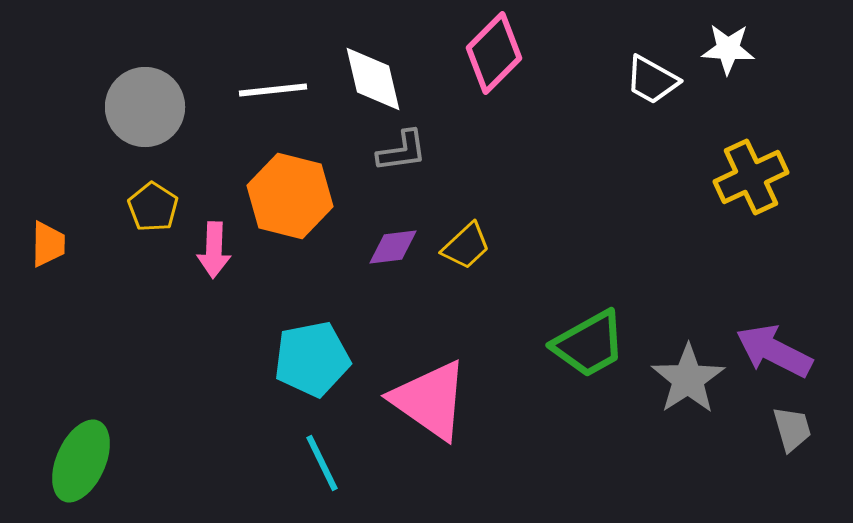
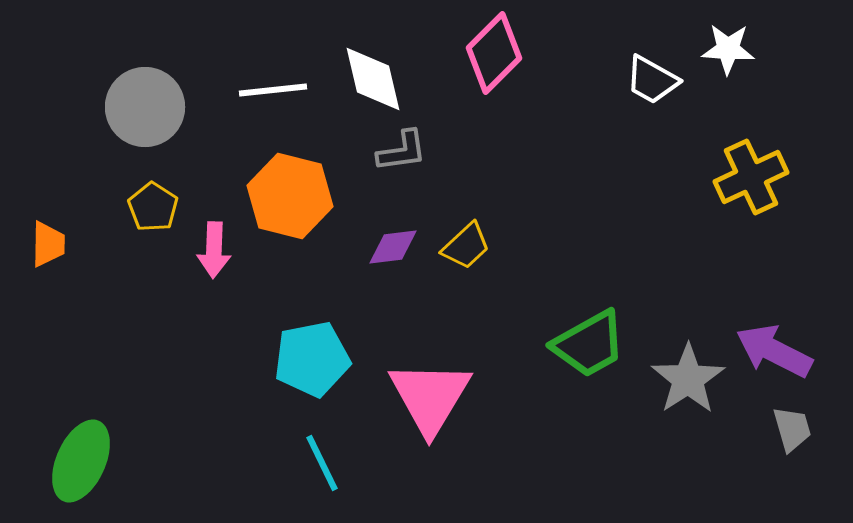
pink triangle: moved 3 px up; rotated 26 degrees clockwise
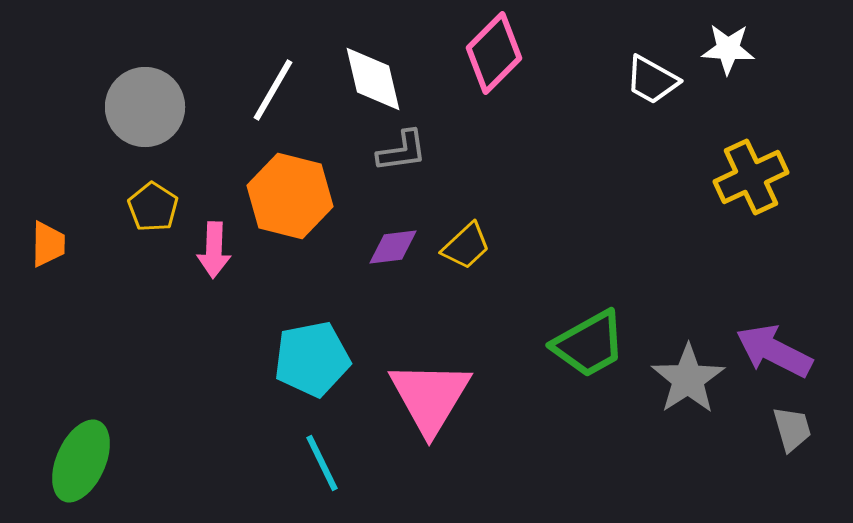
white line: rotated 54 degrees counterclockwise
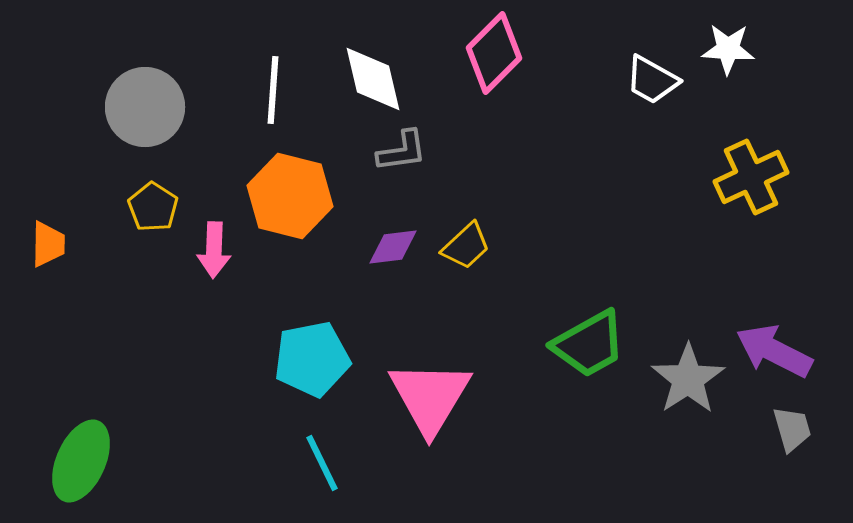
white line: rotated 26 degrees counterclockwise
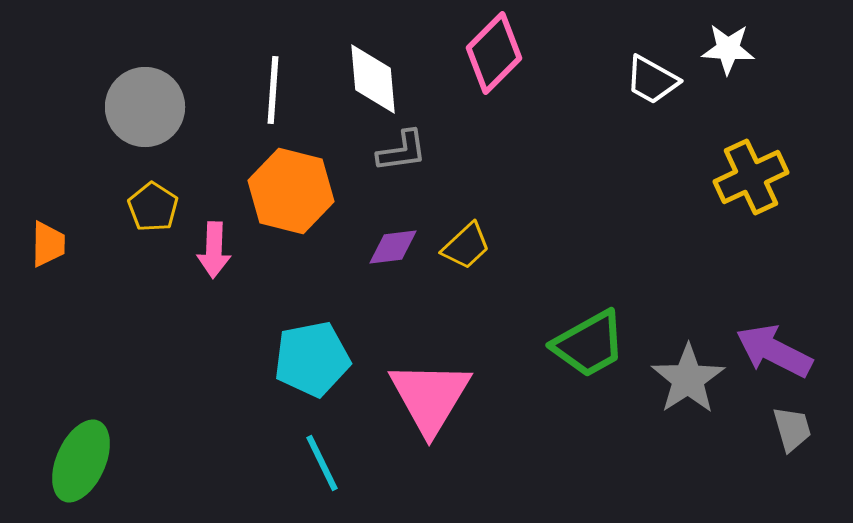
white diamond: rotated 8 degrees clockwise
orange hexagon: moved 1 px right, 5 px up
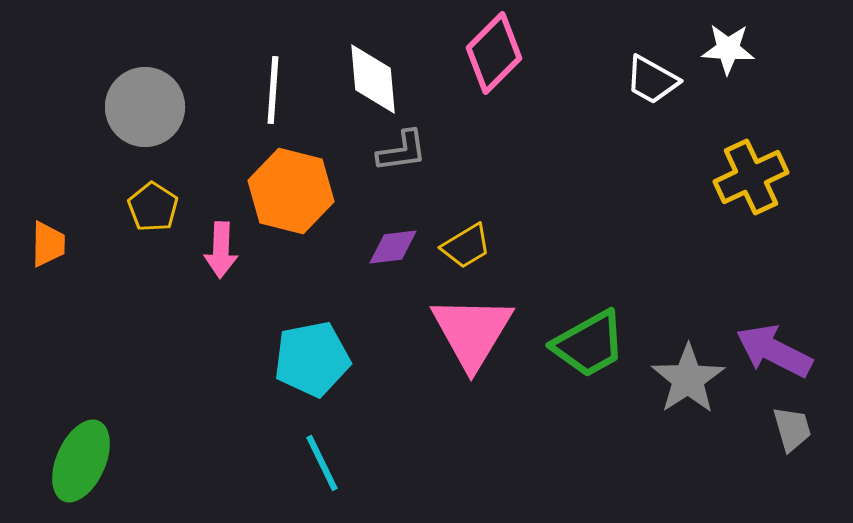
yellow trapezoid: rotated 12 degrees clockwise
pink arrow: moved 7 px right
pink triangle: moved 42 px right, 65 px up
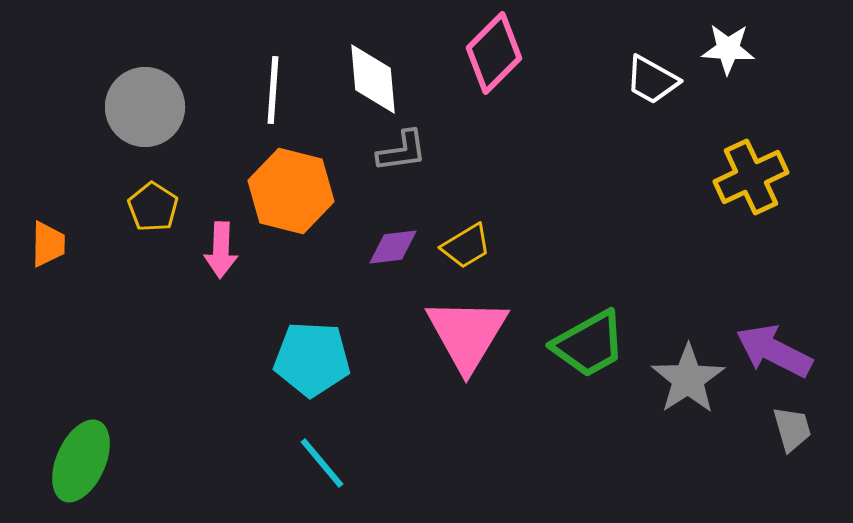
pink triangle: moved 5 px left, 2 px down
cyan pentagon: rotated 14 degrees clockwise
cyan line: rotated 14 degrees counterclockwise
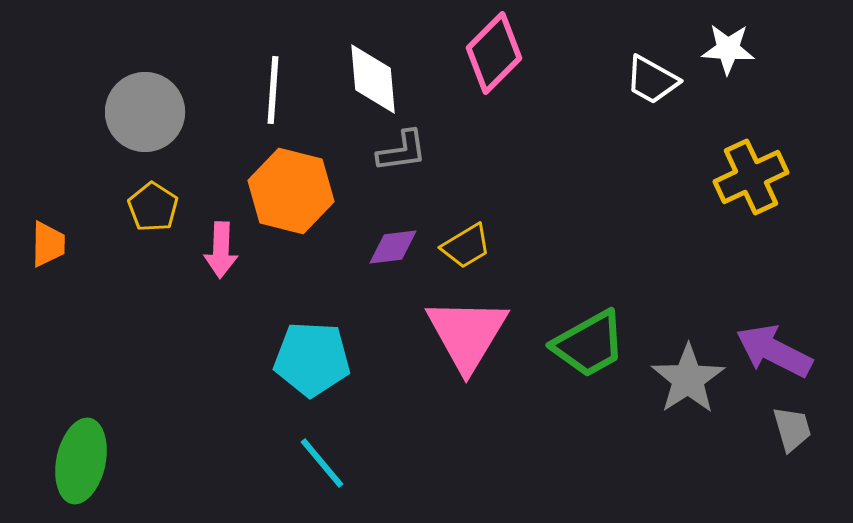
gray circle: moved 5 px down
green ellipse: rotated 12 degrees counterclockwise
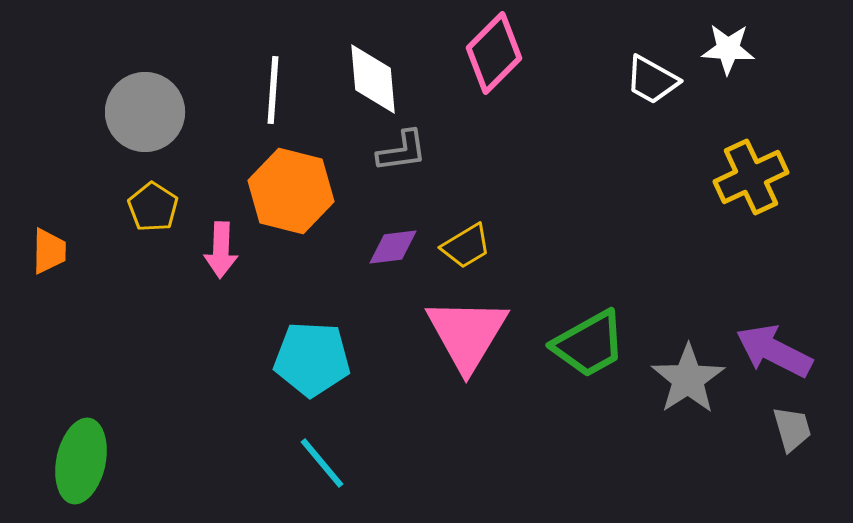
orange trapezoid: moved 1 px right, 7 px down
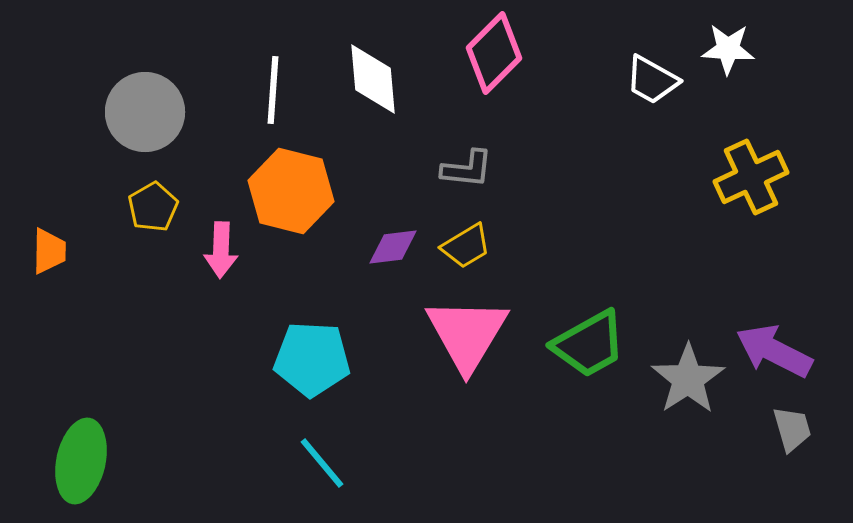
gray L-shape: moved 65 px right, 18 px down; rotated 14 degrees clockwise
yellow pentagon: rotated 9 degrees clockwise
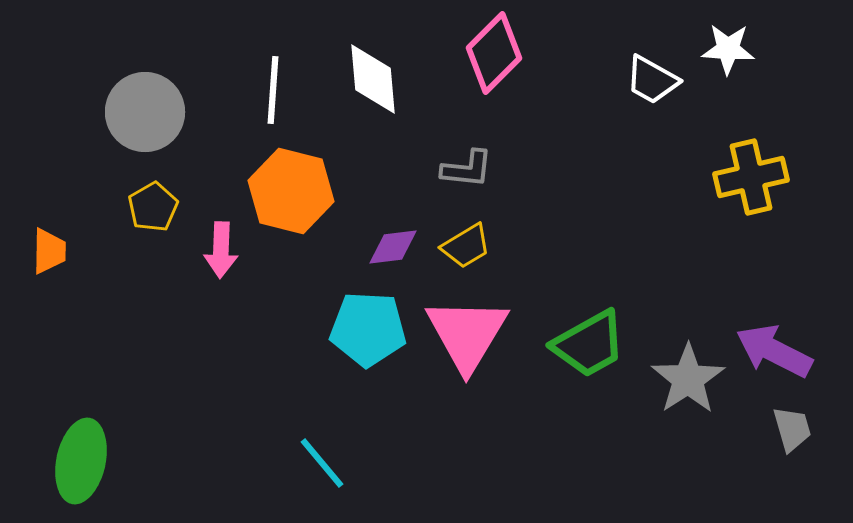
yellow cross: rotated 12 degrees clockwise
cyan pentagon: moved 56 px right, 30 px up
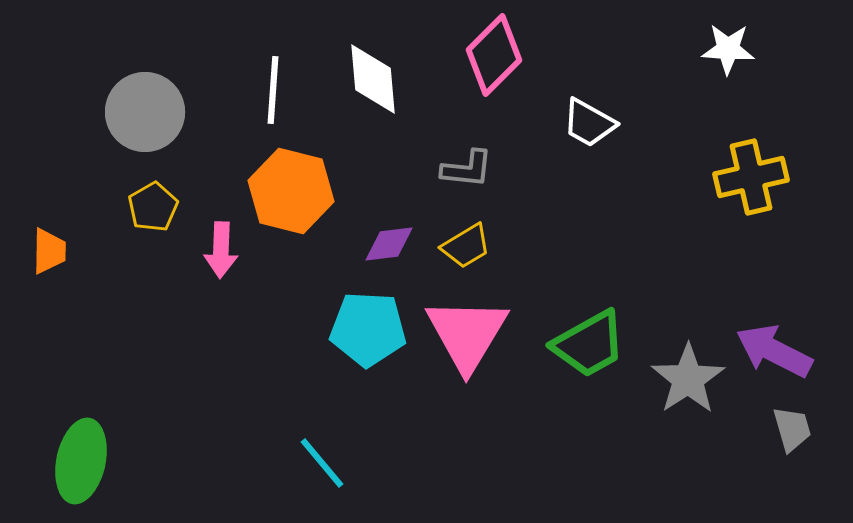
pink diamond: moved 2 px down
white trapezoid: moved 63 px left, 43 px down
purple diamond: moved 4 px left, 3 px up
